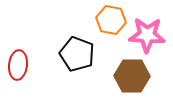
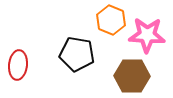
orange hexagon: rotated 12 degrees clockwise
black pentagon: rotated 12 degrees counterclockwise
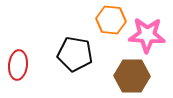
orange hexagon: rotated 16 degrees counterclockwise
black pentagon: moved 2 px left
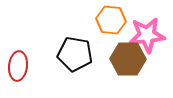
pink star: rotated 9 degrees counterclockwise
red ellipse: moved 1 px down
brown hexagon: moved 4 px left, 17 px up
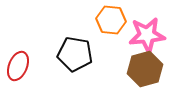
brown hexagon: moved 17 px right, 10 px down; rotated 16 degrees counterclockwise
red ellipse: rotated 16 degrees clockwise
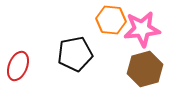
pink star: moved 5 px left, 6 px up
black pentagon: rotated 20 degrees counterclockwise
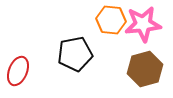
pink star: moved 1 px right, 5 px up
red ellipse: moved 5 px down
